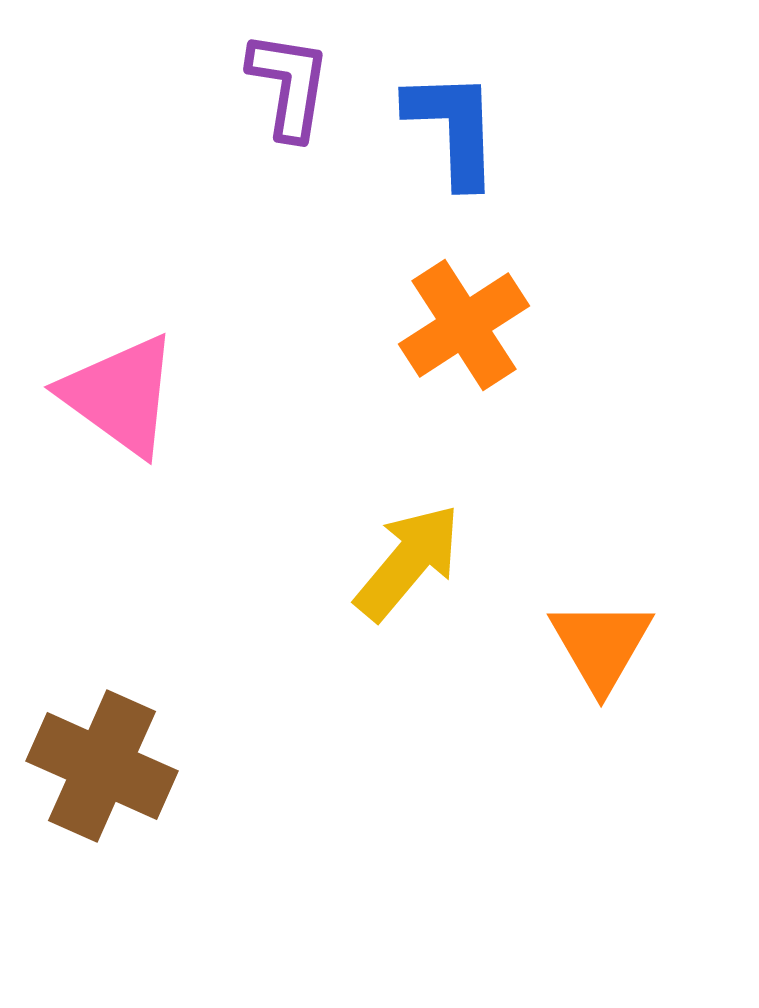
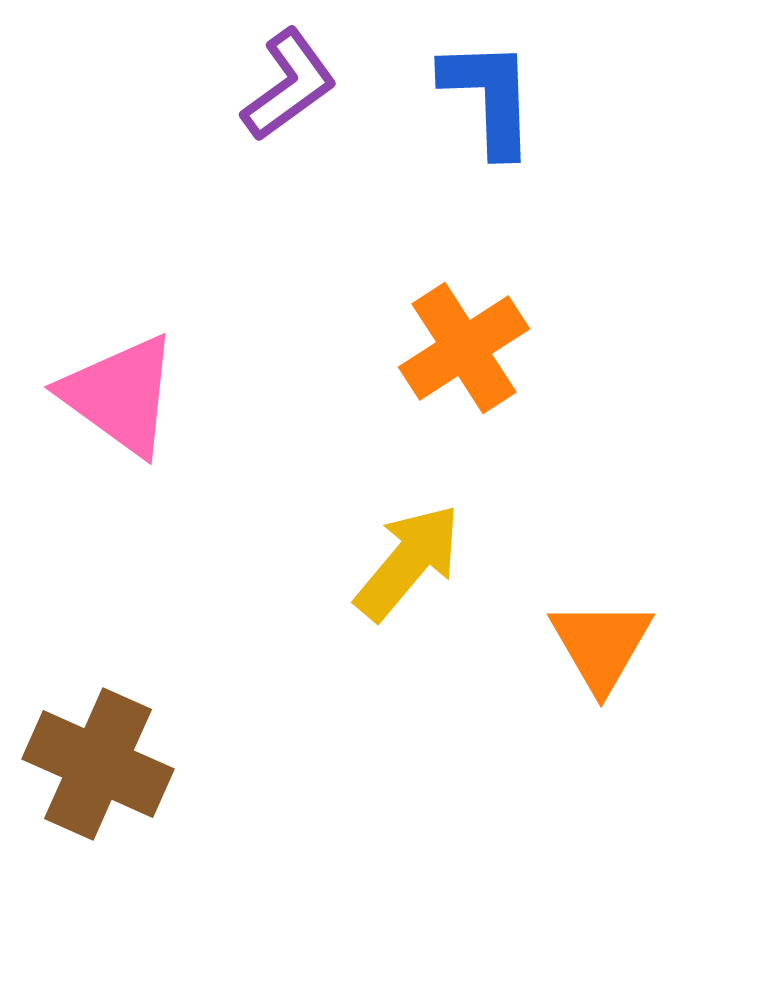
purple L-shape: rotated 45 degrees clockwise
blue L-shape: moved 36 px right, 31 px up
orange cross: moved 23 px down
brown cross: moved 4 px left, 2 px up
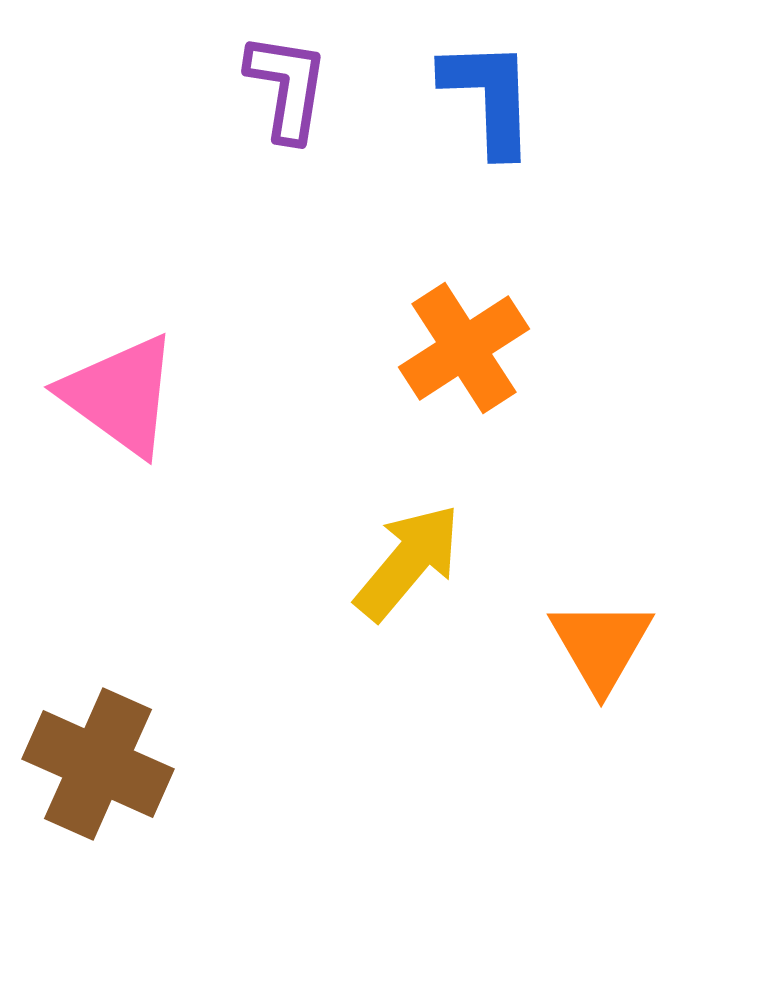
purple L-shape: moved 2 px left, 2 px down; rotated 45 degrees counterclockwise
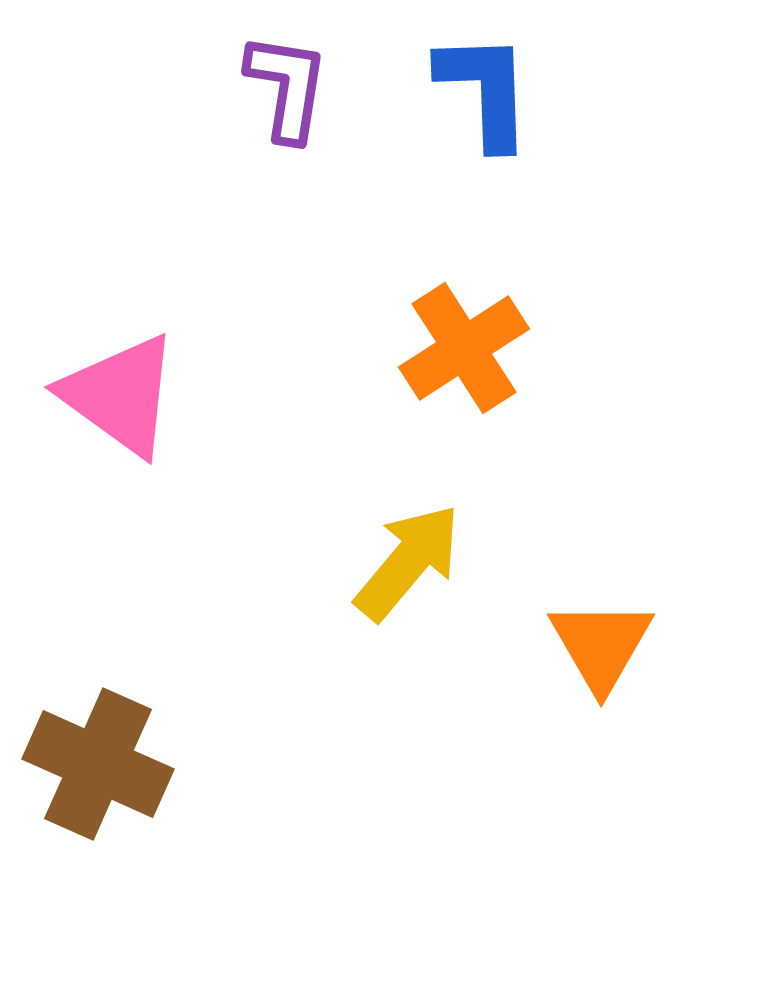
blue L-shape: moved 4 px left, 7 px up
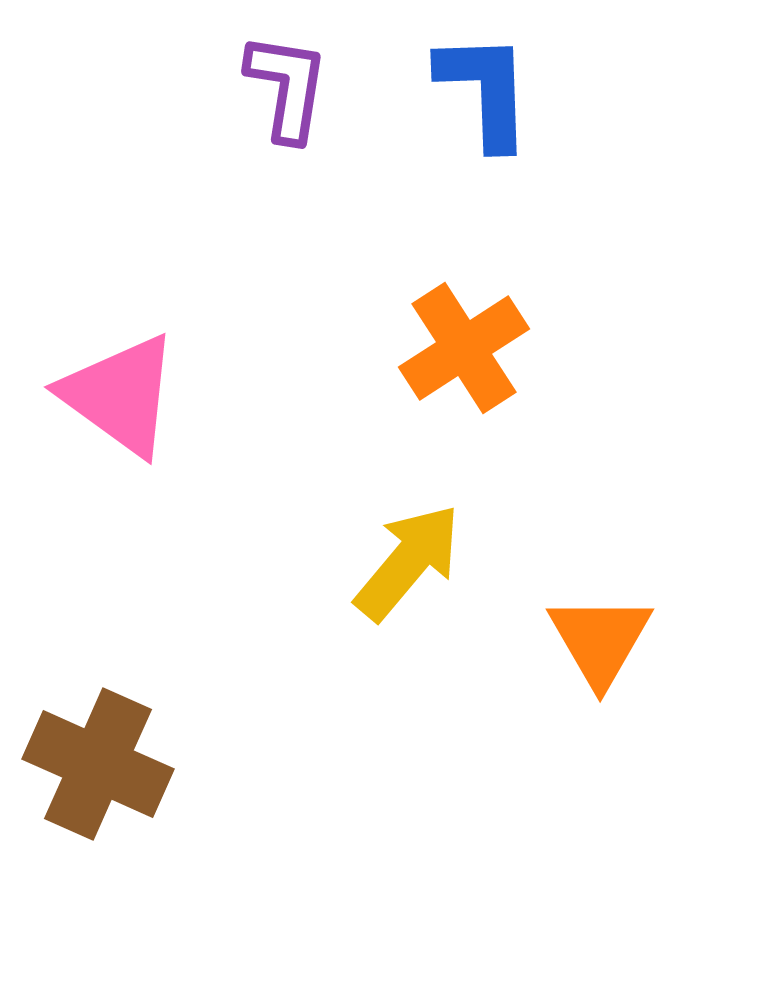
orange triangle: moved 1 px left, 5 px up
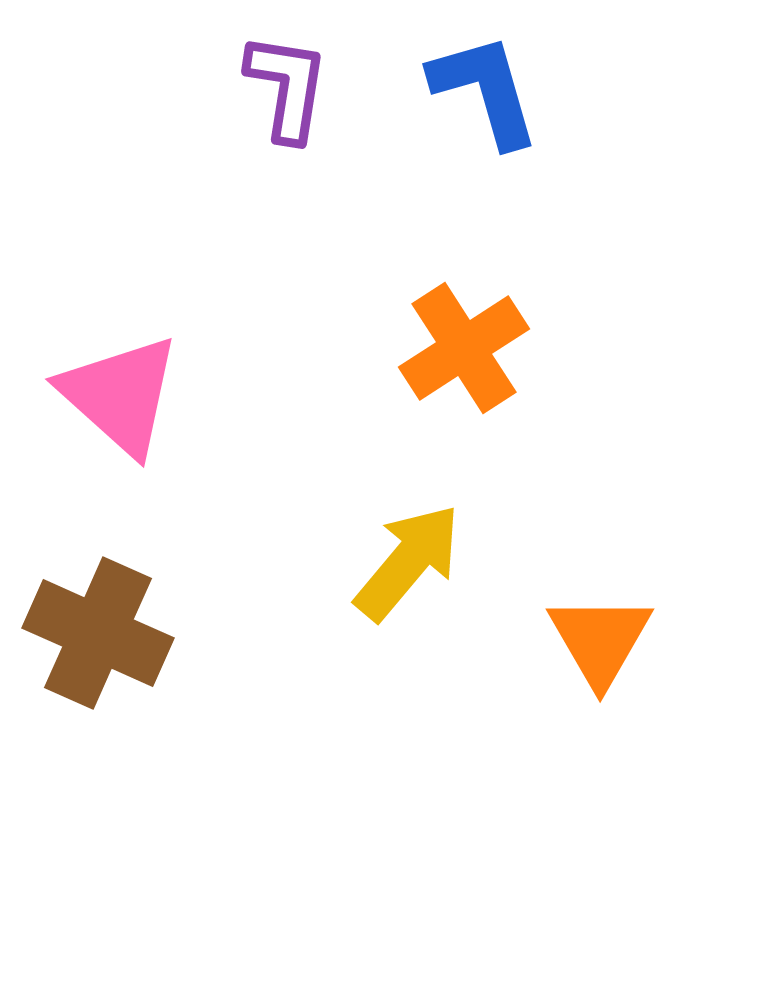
blue L-shape: rotated 14 degrees counterclockwise
pink triangle: rotated 6 degrees clockwise
brown cross: moved 131 px up
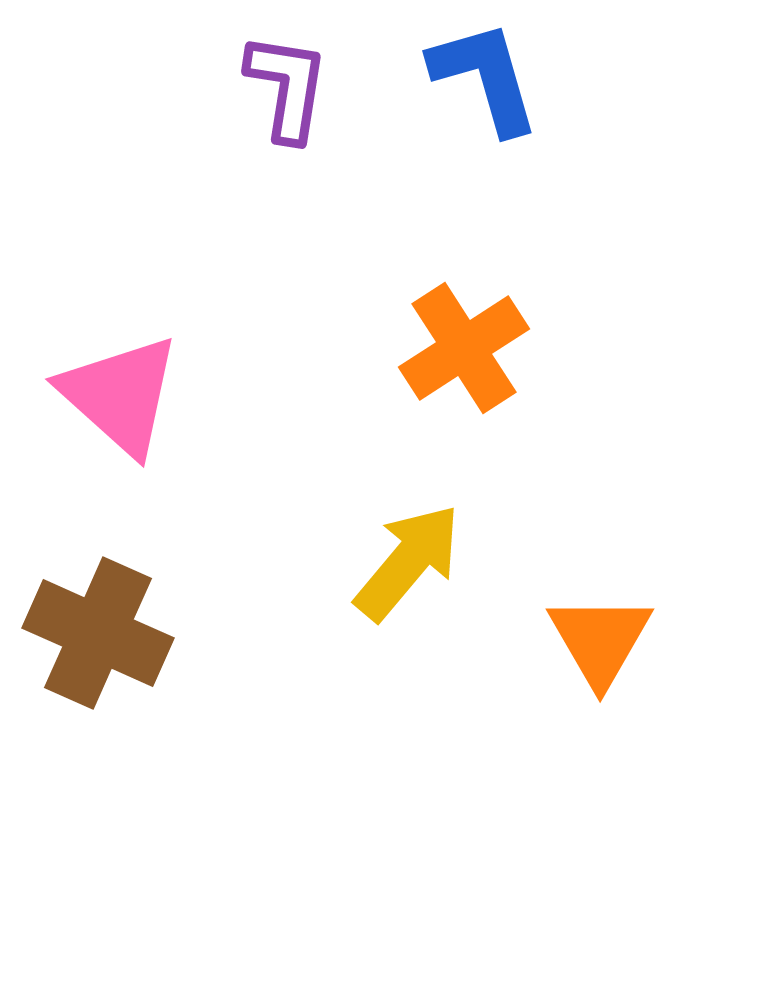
blue L-shape: moved 13 px up
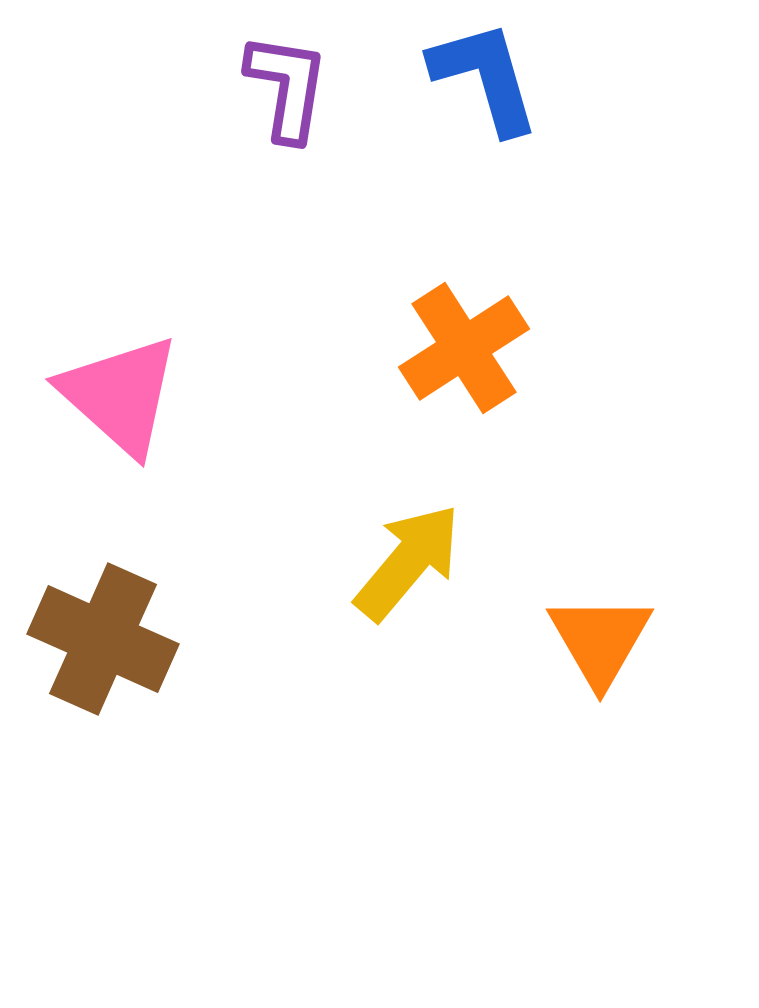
brown cross: moved 5 px right, 6 px down
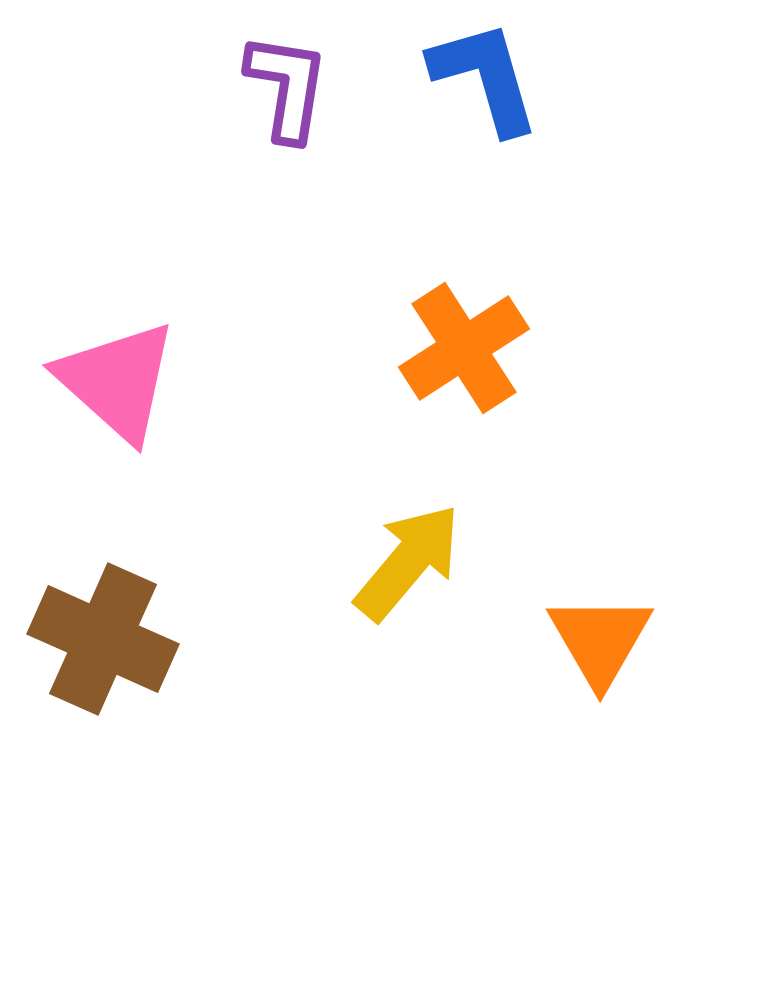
pink triangle: moved 3 px left, 14 px up
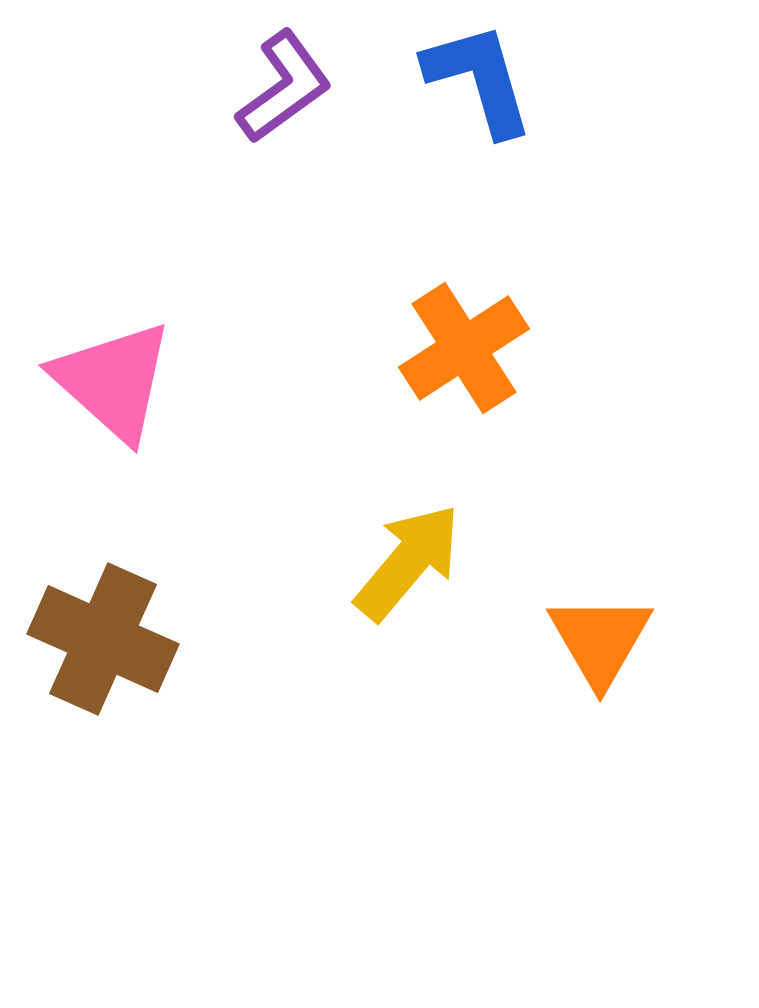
blue L-shape: moved 6 px left, 2 px down
purple L-shape: moved 3 px left; rotated 45 degrees clockwise
pink triangle: moved 4 px left
